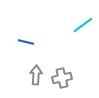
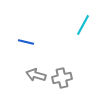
cyan line: rotated 25 degrees counterclockwise
gray arrow: rotated 78 degrees counterclockwise
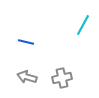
gray arrow: moved 9 px left, 2 px down
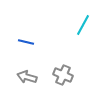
gray cross: moved 1 px right, 3 px up; rotated 36 degrees clockwise
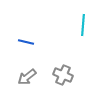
cyan line: rotated 25 degrees counterclockwise
gray arrow: rotated 54 degrees counterclockwise
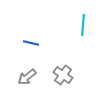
blue line: moved 5 px right, 1 px down
gray cross: rotated 12 degrees clockwise
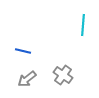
blue line: moved 8 px left, 8 px down
gray arrow: moved 2 px down
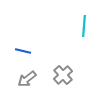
cyan line: moved 1 px right, 1 px down
gray cross: rotated 12 degrees clockwise
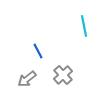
cyan line: rotated 15 degrees counterclockwise
blue line: moved 15 px right; rotated 49 degrees clockwise
